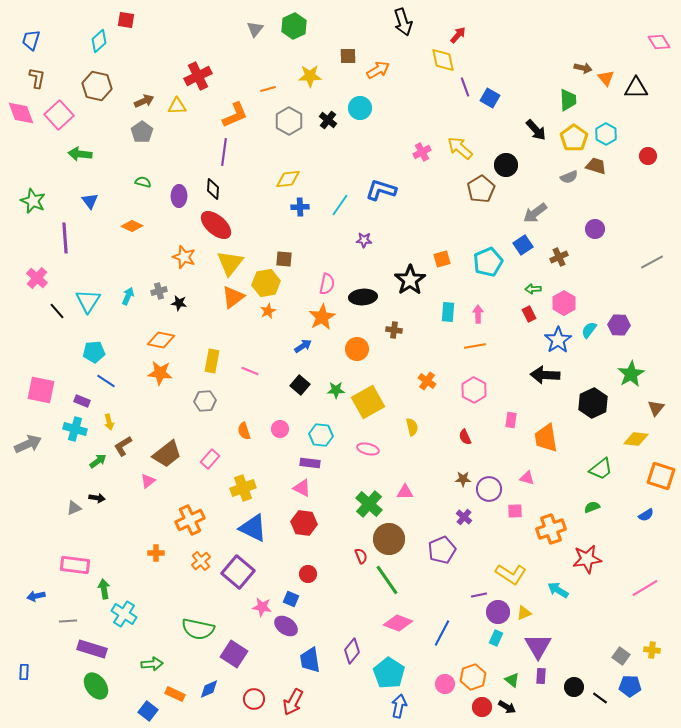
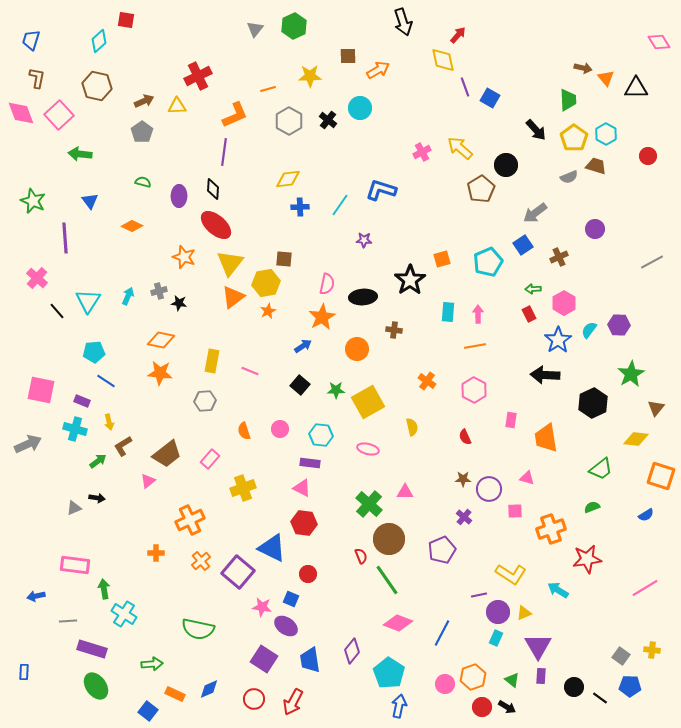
blue triangle at (253, 528): moved 19 px right, 20 px down
purple square at (234, 654): moved 30 px right, 5 px down
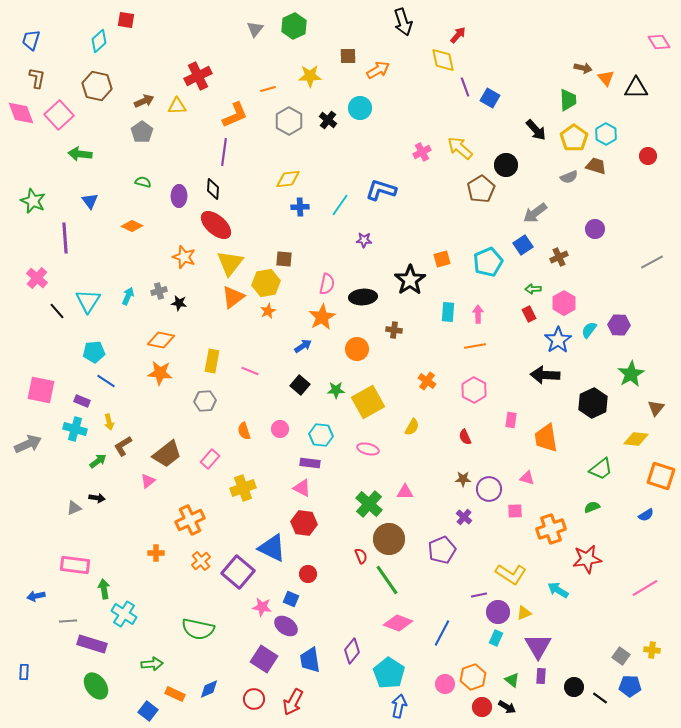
yellow semicircle at (412, 427): rotated 42 degrees clockwise
purple rectangle at (92, 649): moved 5 px up
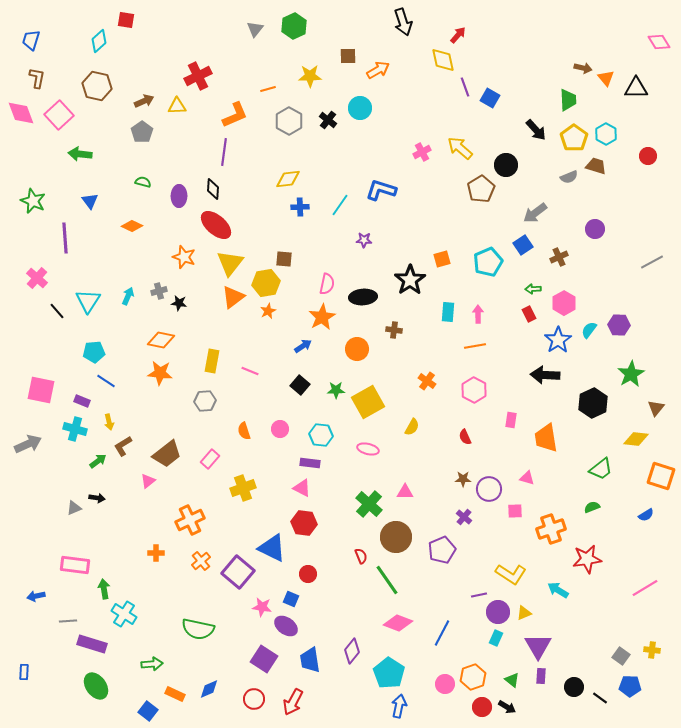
brown circle at (389, 539): moved 7 px right, 2 px up
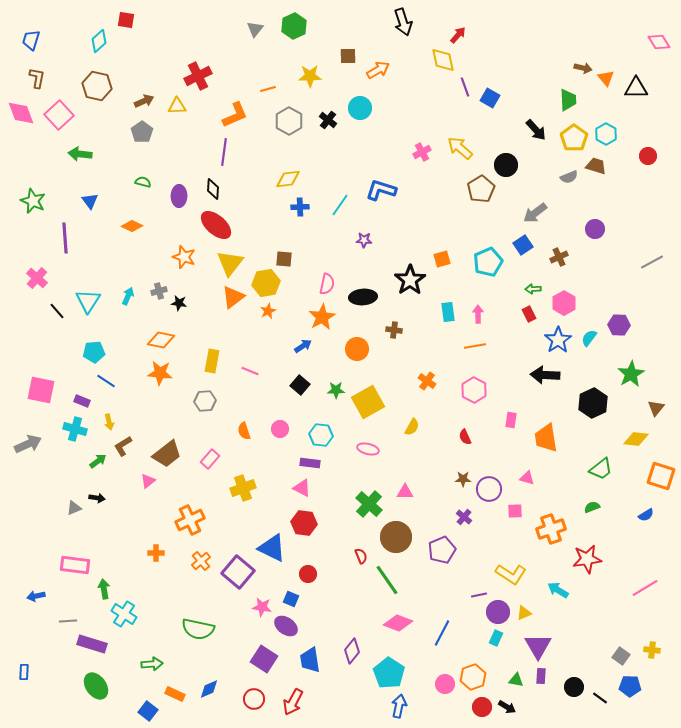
cyan rectangle at (448, 312): rotated 12 degrees counterclockwise
cyan semicircle at (589, 330): moved 8 px down
green triangle at (512, 680): moved 4 px right; rotated 28 degrees counterclockwise
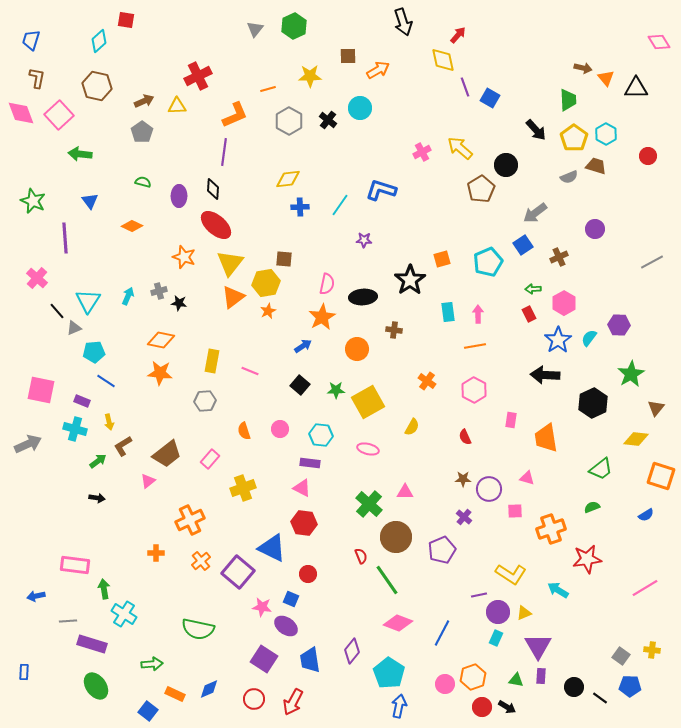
gray triangle at (74, 508): moved 180 px up
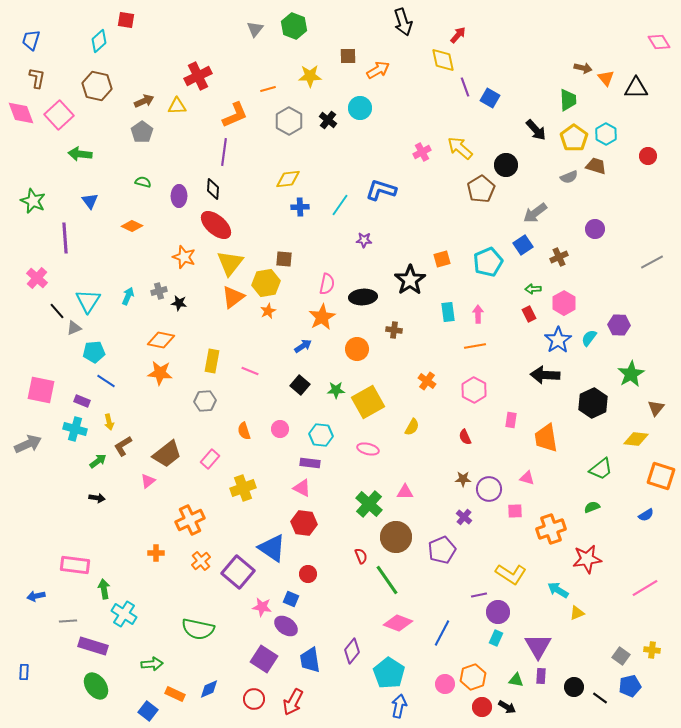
green hexagon at (294, 26): rotated 15 degrees counterclockwise
blue triangle at (272, 548): rotated 8 degrees clockwise
yellow triangle at (524, 613): moved 53 px right
purple rectangle at (92, 644): moved 1 px right, 2 px down
blue pentagon at (630, 686): rotated 15 degrees counterclockwise
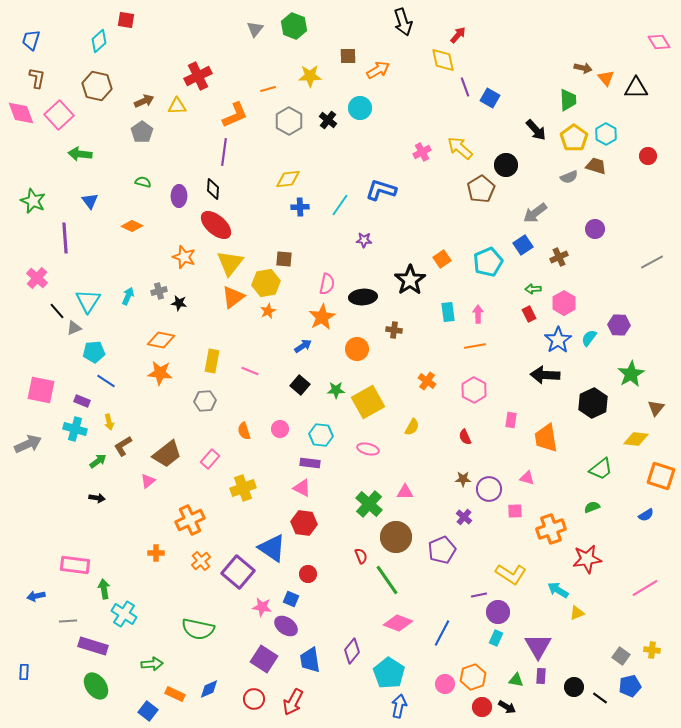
orange square at (442, 259): rotated 18 degrees counterclockwise
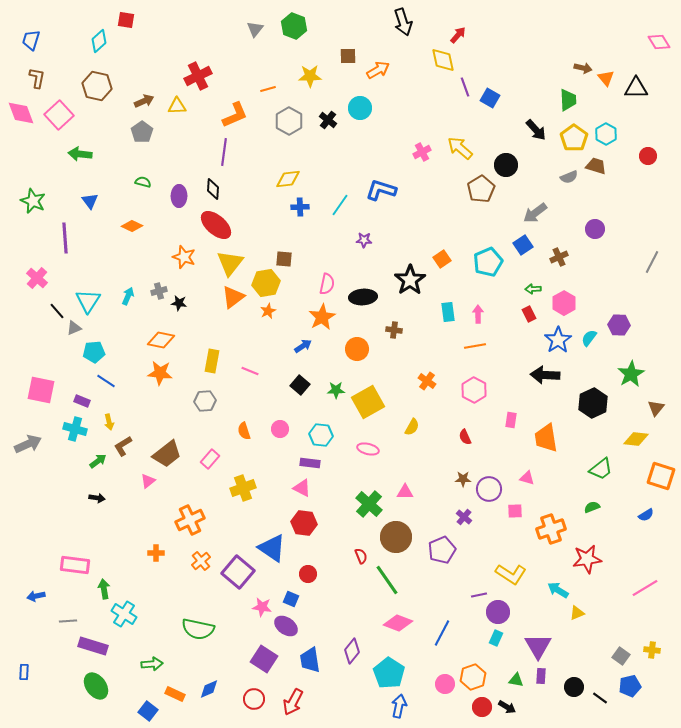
gray line at (652, 262): rotated 35 degrees counterclockwise
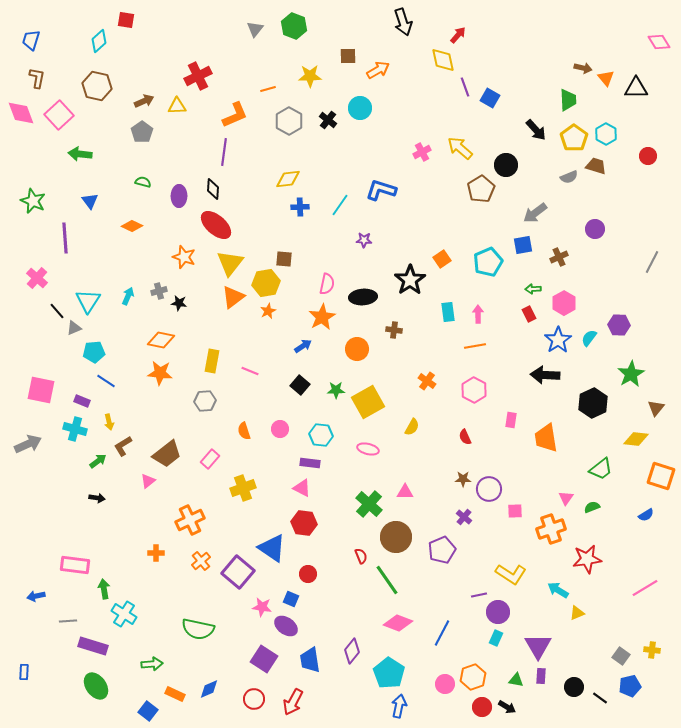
blue square at (523, 245): rotated 24 degrees clockwise
pink triangle at (527, 478): moved 39 px right, 20 px down; rotated 49 degrees clockwise
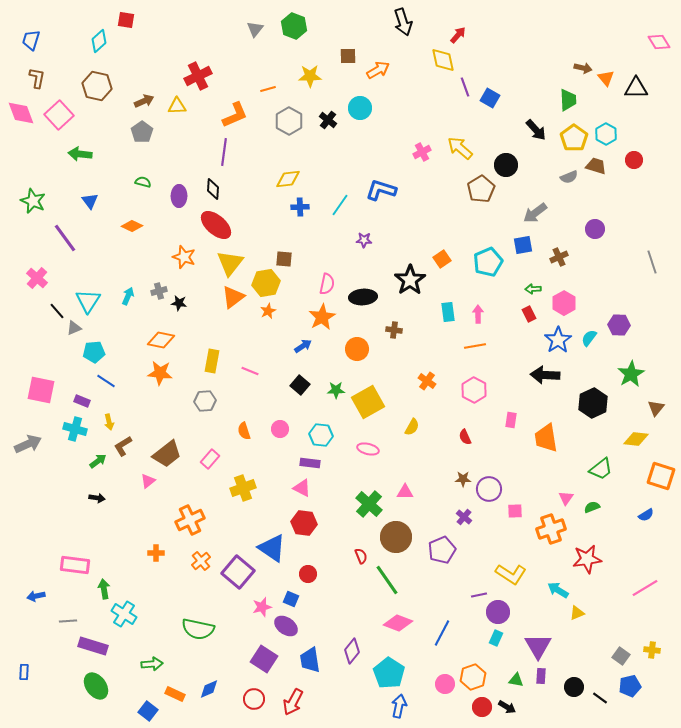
red circle at (648, 156): moved 14 px left, 4 px down
purple line at (65, 238): rotated 32 degrees counterclockwise
gray line at (652, 262): rotated 45 degrees counterclockwise
pink star at (262, 607): rotated 24 degrees counterclockwise
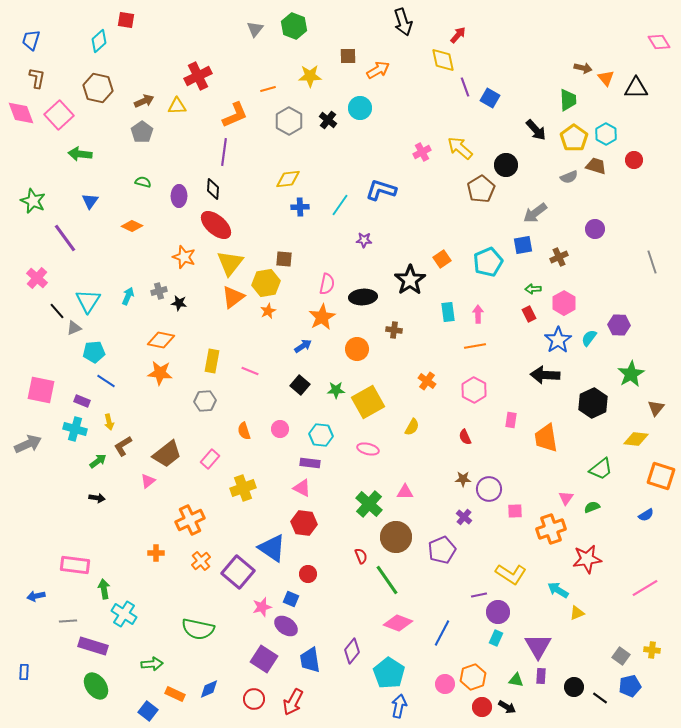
brown hexagon at (97, 86): moved 1 px right, 2 px down
blue triangle at (90, 201): rotated 12 degrees clockwise
